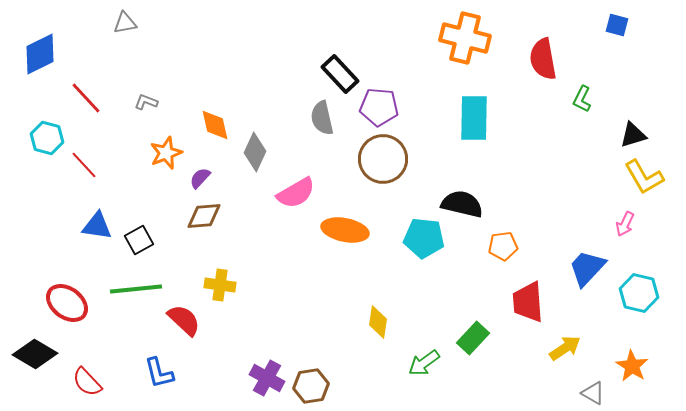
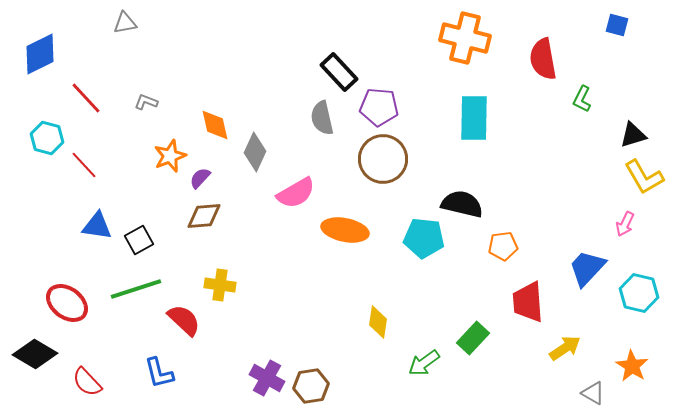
black rectangle at (340, 74): moved 1 px left, 2 px up
orange star at (166, 153): moved 4 px right, 3 px down
green line at (136, 289): rotated 12 degrees counterclockwise
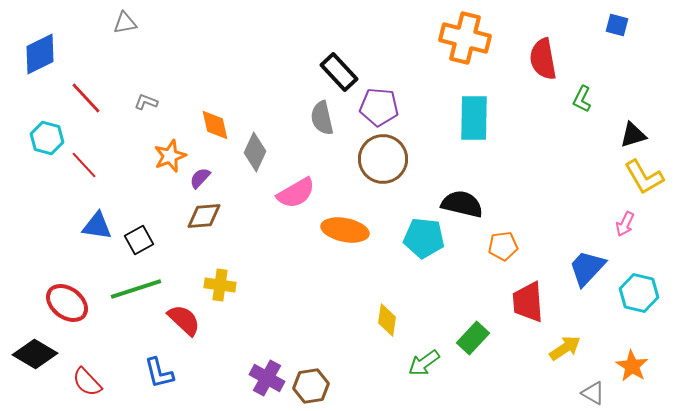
yellow diamond at (378, 322): moved 9 px right, 2 px up
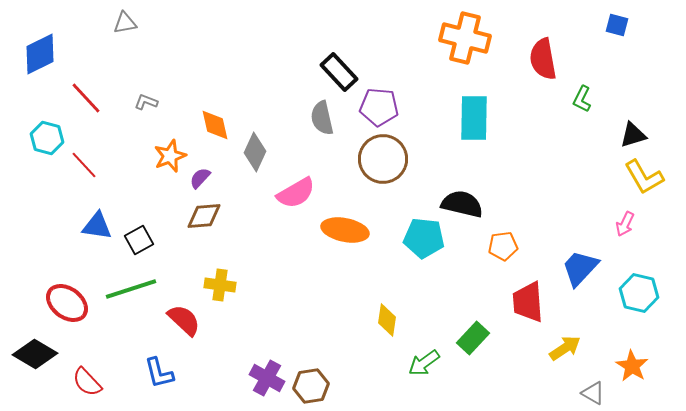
blue trapezoid at (587, 268): moved 7 px left
green line at (136, 289): moved 5 px left
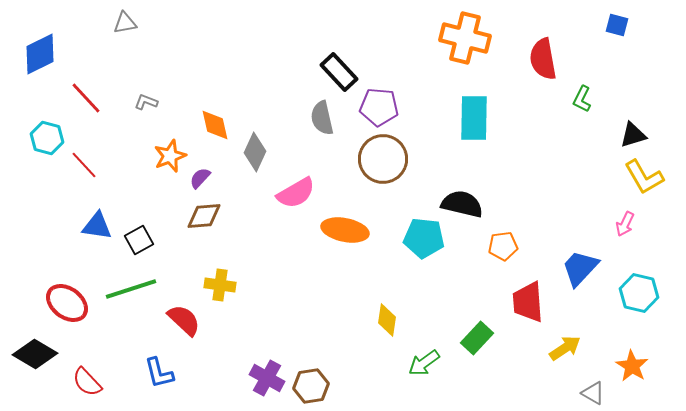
green rectangle at (473, 338): moved 4 px right
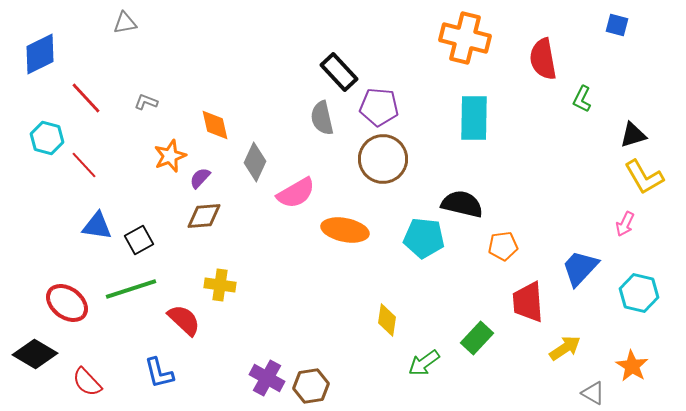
gray diamond at (255, 152): moved 10 px down
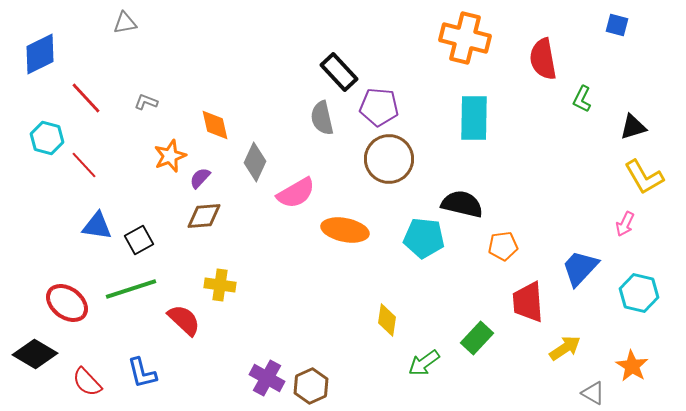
black triangle at (633, 135): moved 8 px up
brown circle at (383, 159): moved 6 px right
blue L-shape at (159, 373): moved 17 px left
brown hexagon at (311, 386): rotated 16 degrees counterclockwise
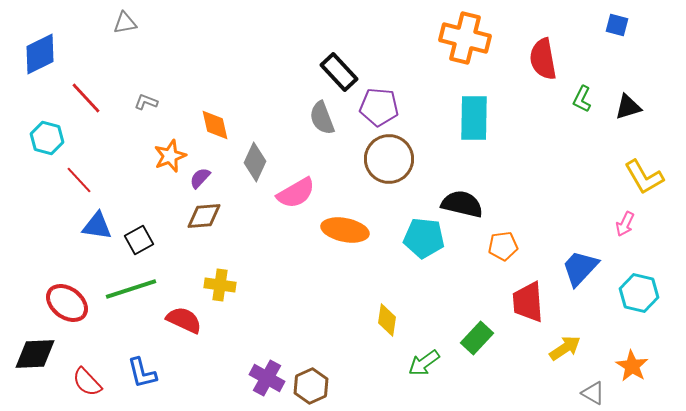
gray semicircle at (322, 118): rotated 8 degrees counterclockwise
black triangle at (633, 127): moved 5 px left, 20 px up
red line at (84, 165): moved 5 px left, 15 px down
red semicircle at (184, 320): rotated 18 degrees counterclockwise
black diamond at (35, 354): rotated 33 degrees counterclockwise
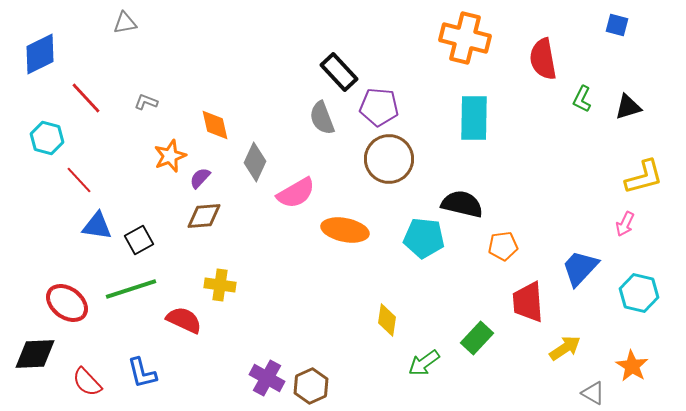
yellow L-shape at (644, 177): rotated 75 degrees counterclockwise
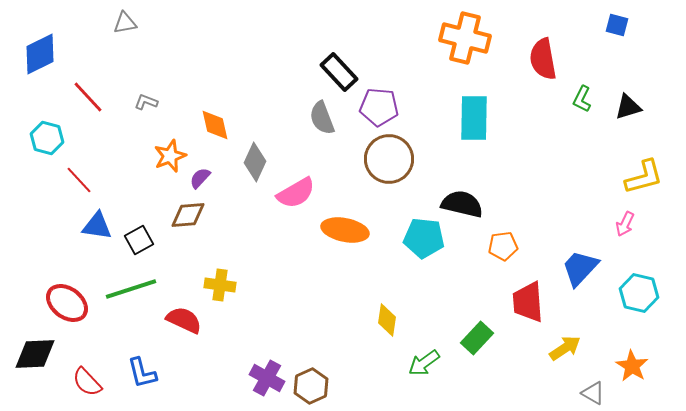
red line at (86, 98): moved 2 px right, 1 px up
brown diamond at (204, 216): moved 16 px left, 1 px up
